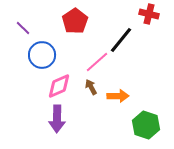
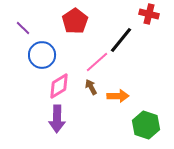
pink diamond: rotated 8 degrees counterclockwise
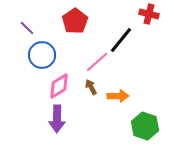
purple line: moved 4 px right
green hexagon: moved 1 px left, 1 px down
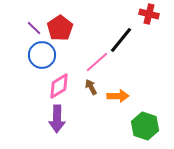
red pentagon: moved 15 px left, 7 px down
purple line: moved 7 px right
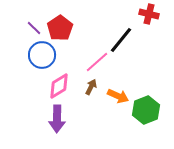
brown arrow: rotated 56 degrees clockwise
orange arrow: rotated 25 degrees clockwise
green hexagon: moved 1 px right, 16 px up; rotated 20 degrees clockwise
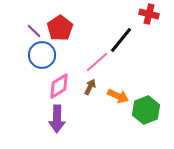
purple line: moved 3 px down
brown arrow: moved 1 px left
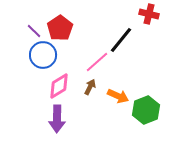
blue circle: moved 1 px right
